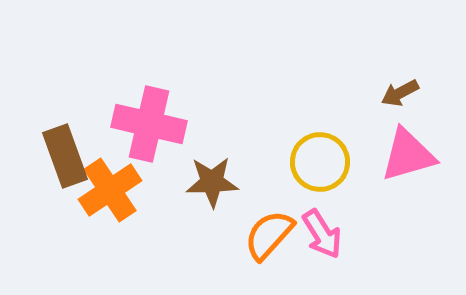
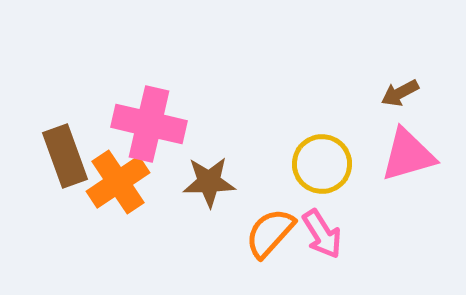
yellow circle: moved 2 px right, 2 px down
brown star: moved 3 px left
orange cross: moved 8 px right, 8 px up
orange semicircle: moved 1 px right, 2 px up
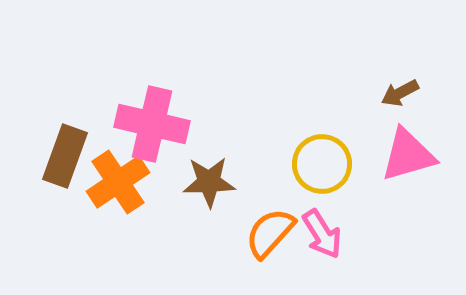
pink cross: moved 3 px right
brown rectangle: rotated 40 degrees clockwise
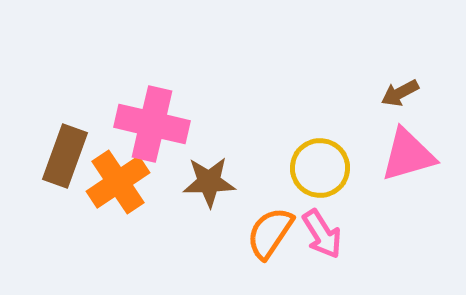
yellow circle: moved 2 px left, 4 px down
orange semicircle: rotated 8 degrees counterclockwise
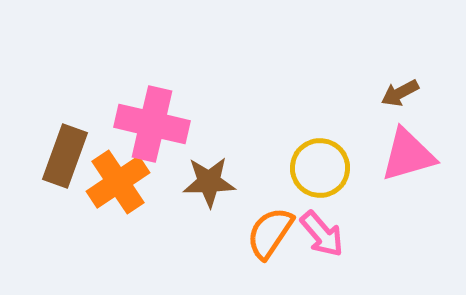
pink arrow: rotated 9 degrees counterclockwise
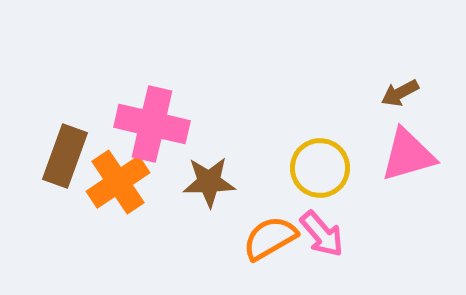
orange semicircle: moved 5 px down; rotated 26 degrees clockwise
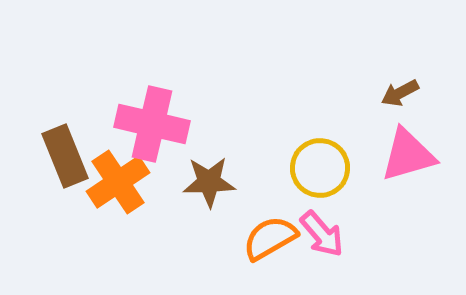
brown rectangle: rotated 42 degrees counterclockwise
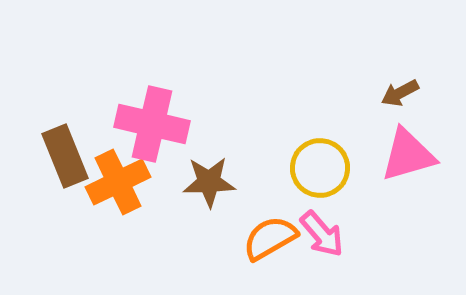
orange cross: rotated 8 degrees clockwise
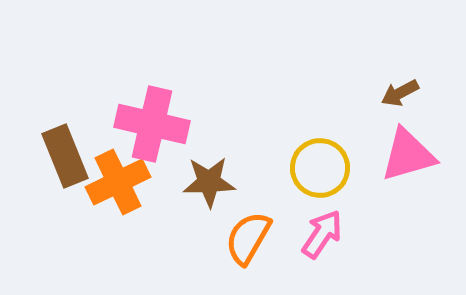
pink arrow: rotated 105 degrees counterclockwise
orange semicircle: moved 22 px left; rotated 30 degrees counterclockwise
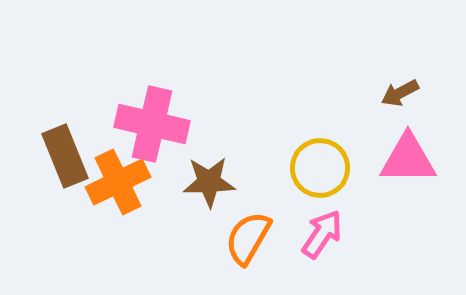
pink triangle: moved 4 px down; rotated 16 degrees clockwise
